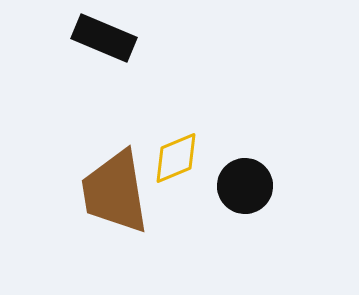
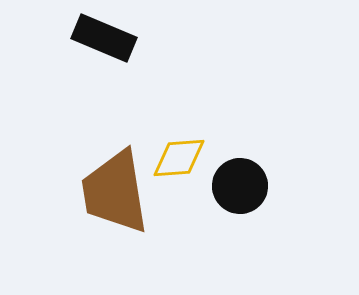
yellow diamond: moved 3 px right; rotated 18 degrees clockwise
black circle: moved 5 px left
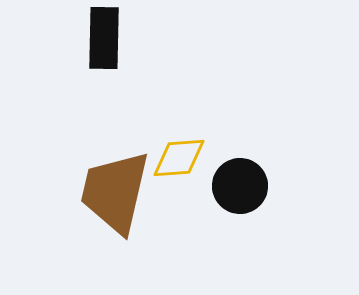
black rectangle: rotated 68 degrees clockwise
brown trapezoid: rotated 22 degrees clockwise
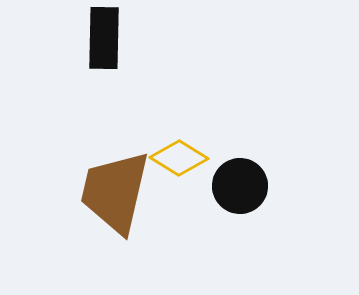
yellow diamond: rotated 36 degrees clockwise
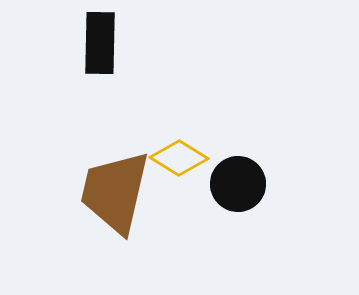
black rectangle: moved 4 px left, 5 px down
black circle: moved 2 px left, 2 px up
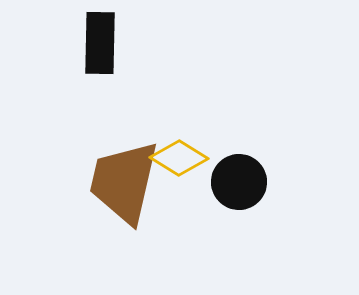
black circle: moved 1 px right, 2 px up
brown trapezoid: moved 9 px right, 10 px up
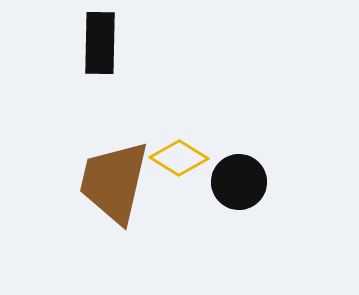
brown trapezoid: moved 10 px left
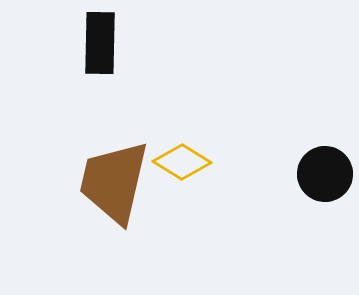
yellow diamond: moved 3 px right, 4 px down
black circle: moved 86 px right, 8 px up
